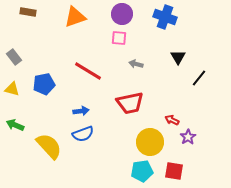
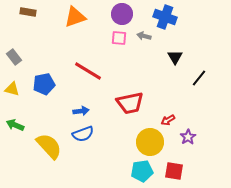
black triangle: moved 3 px left
gray arrow: moved 8 px right, 28 px up
red arrow: moved 4 px left; rotated 56 degrees counterclockwise
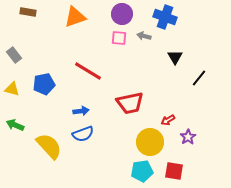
gray rectangle: moved 2 px up
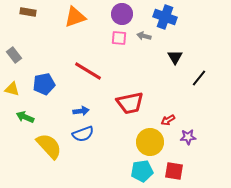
green arrow: moved 10 px right, 8 px up
purple star: rotated 28 degrees clockwise
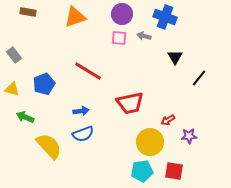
blue pentagon: rotated 10 degrees counterclockwise
purple star: moved 1 px right, 1 px up
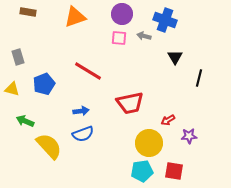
blue cross: moved 3 px down
gray rectangle: moved 4 px right, 2 px down; rotated 21 degrees clockwise
black line: rotated 24 degrees counterclockwise
green arrow: moved 4 px down
yellow circle: moved 1 px left, 1 px down
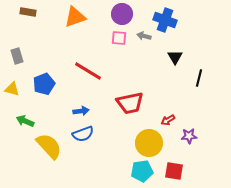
gray rectangle: moved 1 px left, 1 px up
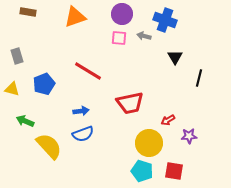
cyan pentagon: rotated 25 degrees clockwise
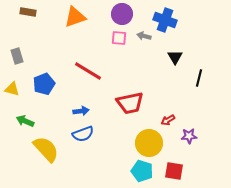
yellow semicircle: moved 3 px left, 3 px down
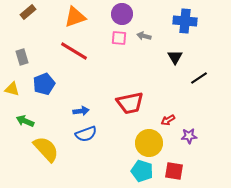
brown rectangle: rotated 49 degrees counterclockwise
blue cross: moved 20 px right, 1 px down; rotated 15 degrees counterclockwise
gray rectangle: moved 5 px right, 1 px down
red line: moved 14 px left, 20 px up
black line: rotated 42 degrees clockwise
blue semicircle: moved 3 px right
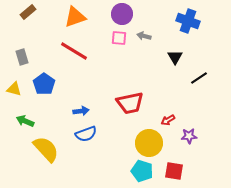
blue cross: moved 3 px right; rotated 15 degrees clockwise
blue pentagon: rotated 15 degrees counterclockwise
yellow triangle: moved 2 px right
